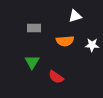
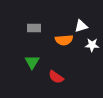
white triangle: moved 6 px right, 10 px down
orange semicircle: moved 1 px left, 1 px up
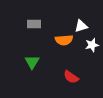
gray rectangle: moved 4 px up
white star: rotated 16 degrees counterclockwise
red semicircle: moved 15 px right
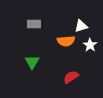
orange semicircle: moved 2 px right, 1 px down
white star: moved 2 px left; rotated 24 degrees counterclockwise
red semicircle: rotated 112 degrees clockwise
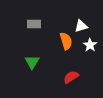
orange semicircle: rotated 102 degrees counterclockwise
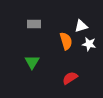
white star: moved 1 px left, 1 px up; rotated 24 degrees counterclockwise
red semicircle: moved 1 px left, 1 px down
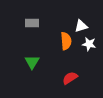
gray rectangle: moved 2 px left, 1 px up
orange semicircle: rotated 12 degrees clockwise
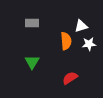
white star: rotated 16 degrees counterclockwise
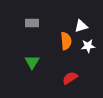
white star: moved 1 px left, 2 px down
